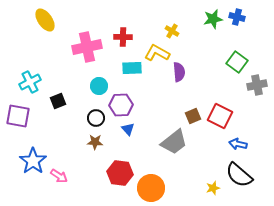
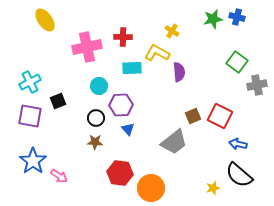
purple square: moved 12 px right
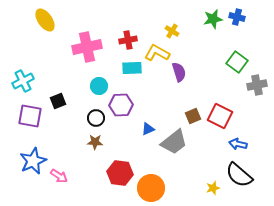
red cross: moved 5 px right, 3 px down; rotated 12 degrees counterclockwise
purple semicircle: rotated 12 degrees counterclockwise
cyan cross: moved 7 px left, 1 px up
blue triangle: moved 20 px right; rotated 48 degrees clockwise
blue star: rotated 12 degrees clockwise
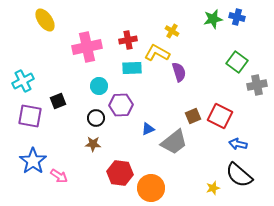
brown star: moved 2 px left, 2 px down
blue star: rotated 12 degrees counterclockwise
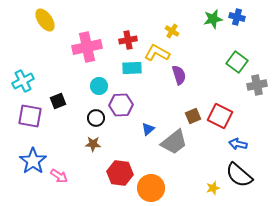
purple semicircle: moved 3 px down
blue triangle: rotated 16 degrees counterclockwise
